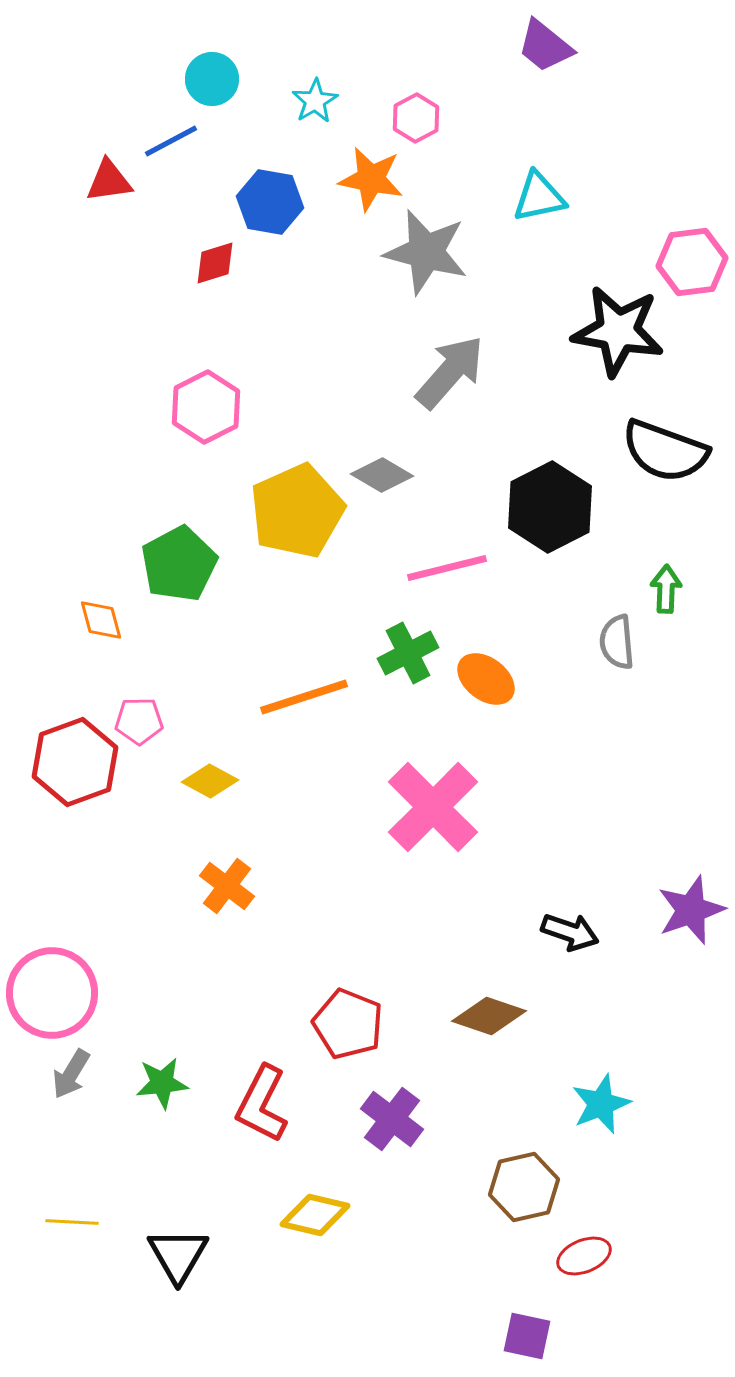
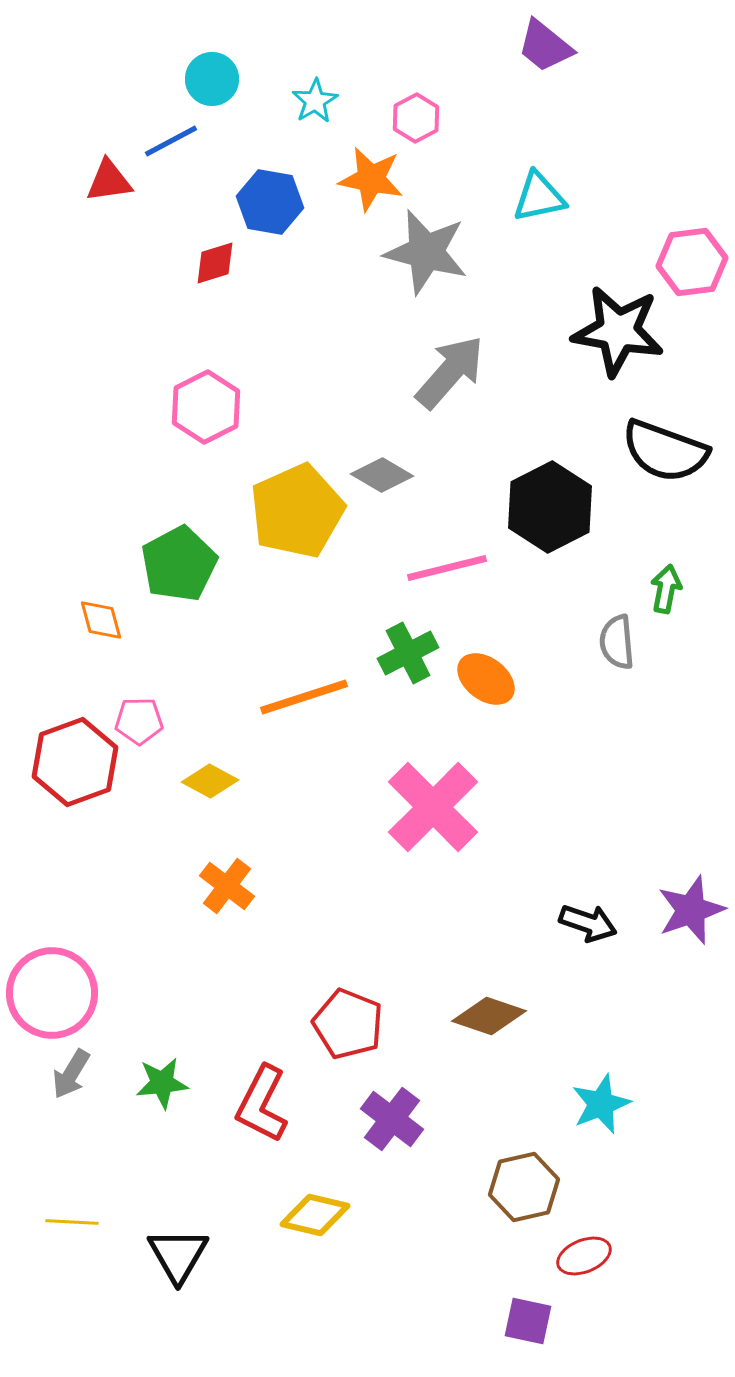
green arrow at (666, 589): rotated 9 degrees clockwise
black arrow at (570, 932): moved 18 px right, 9 px up
purple square at (527, 1336): moved 1 px right, 15 px up
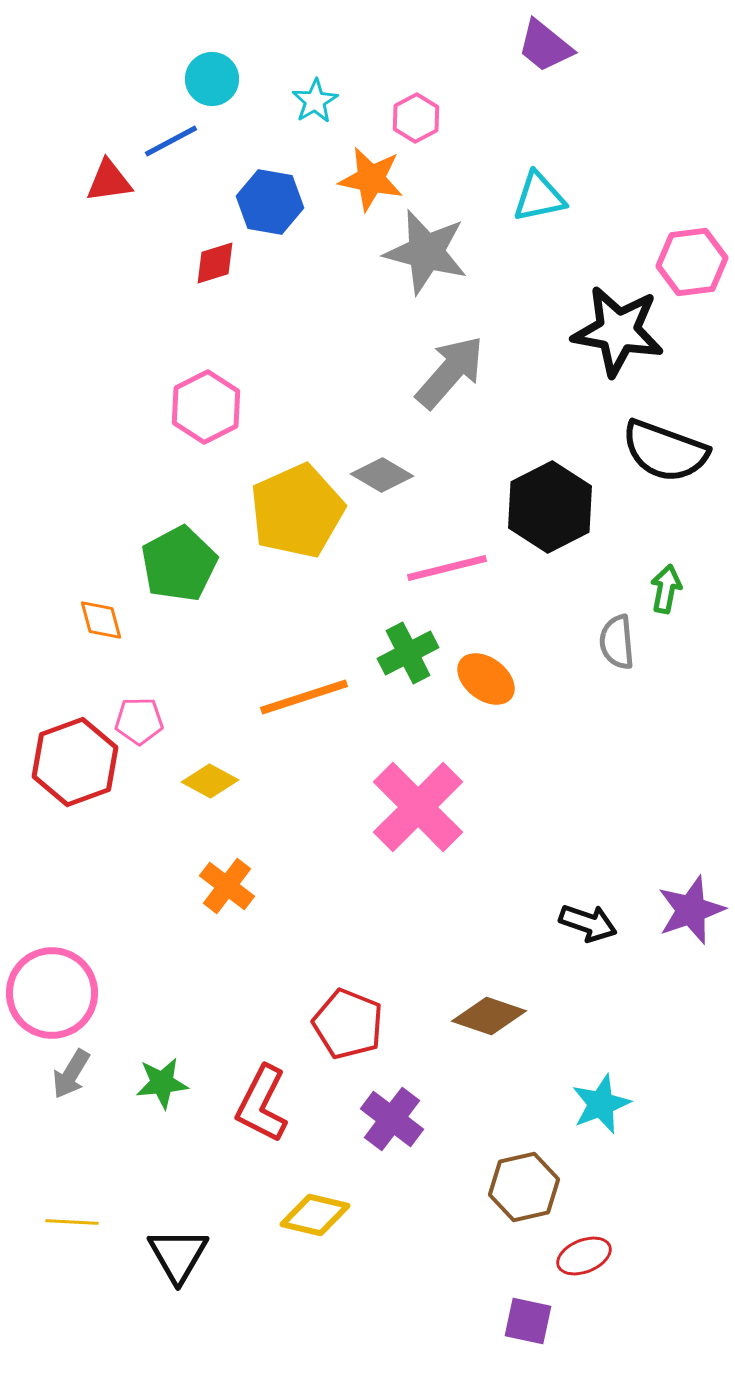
pink cross at (433, 807): moved 15 px left
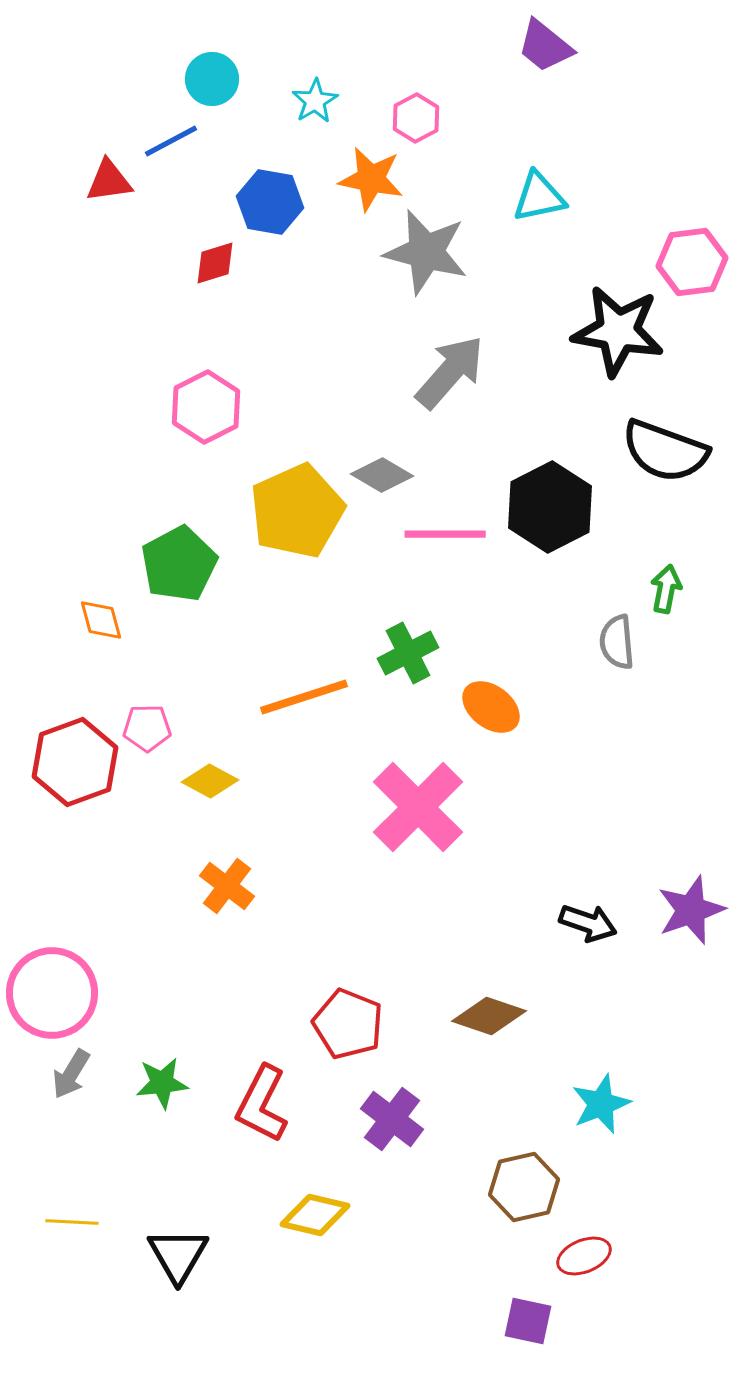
pink line at (447, 568): moved 2 px left, 34 px up; rotated 14 degrees clockwise
orange ellipse at (486, 679): moved 5 px right, 28 px down
pink pentagon at (139, 721): moved 8 px right, 7 px down
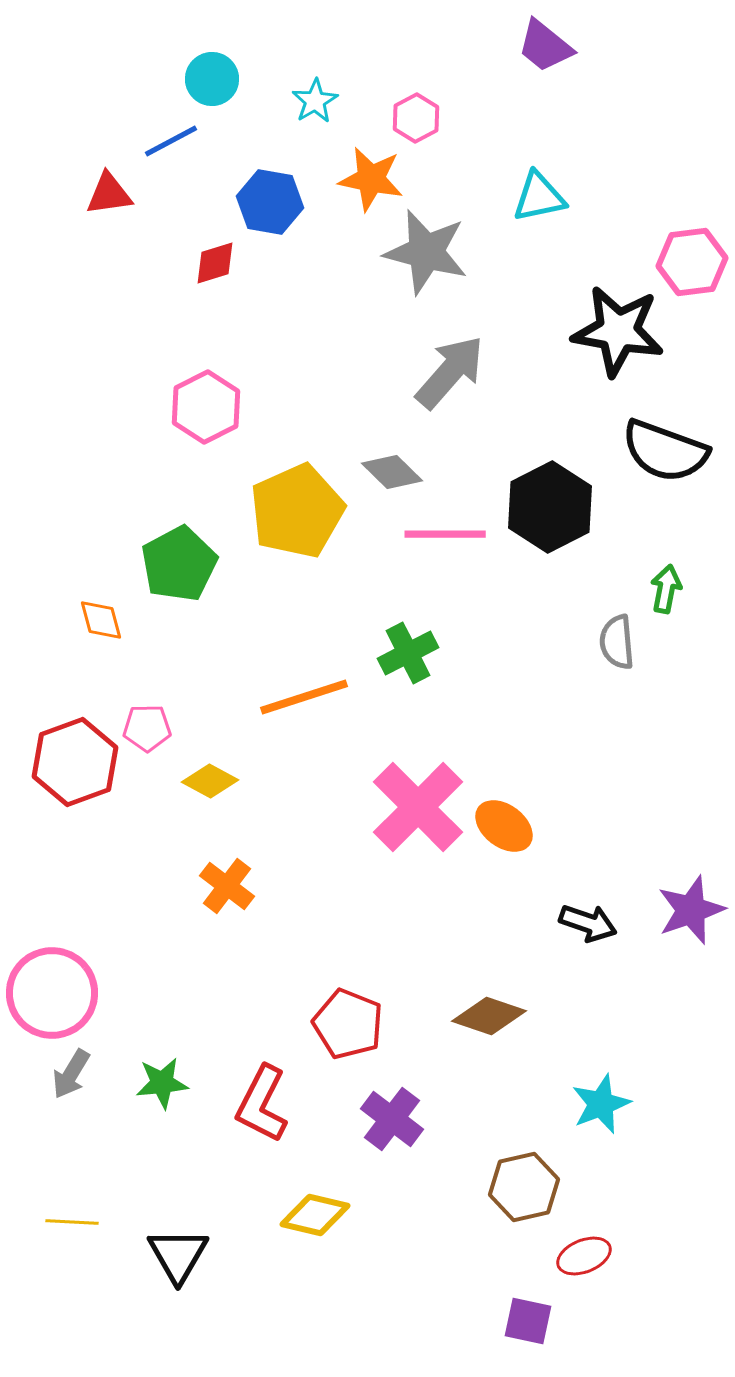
red triangle at (109, 181): moved 13 px down
gray diamond at (382, 475): moved 10 px right, 3 px up; rotated 14 degrees clockwise
orange ellipse at (491, 707): moved 13 px right, 119 px down
